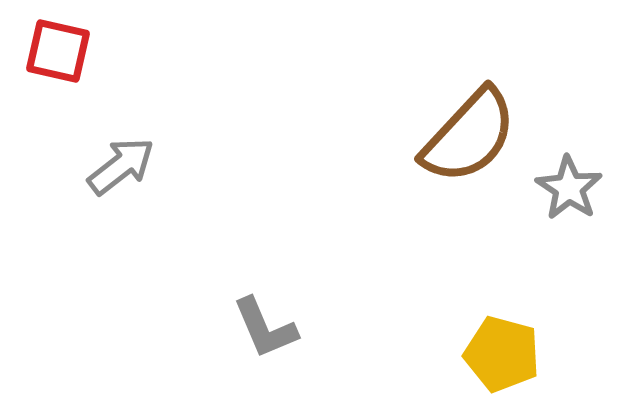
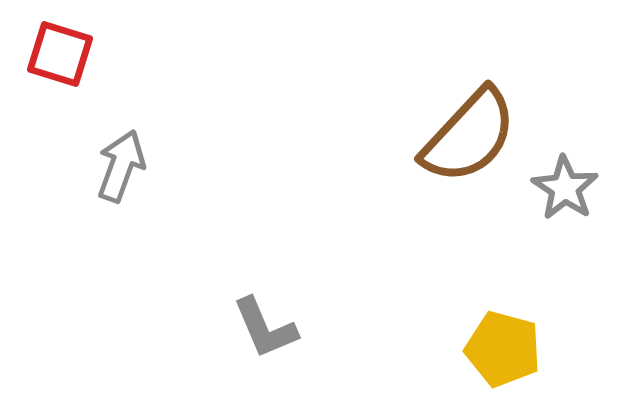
red square: moved 2 px right, 3 px down; rotated 4 degrees clockwise
gray arrow: rotated 32 degrees counterclockwise
gray star: moved 4 px left
yellow pentagon: moved 1 px right, 5 px up
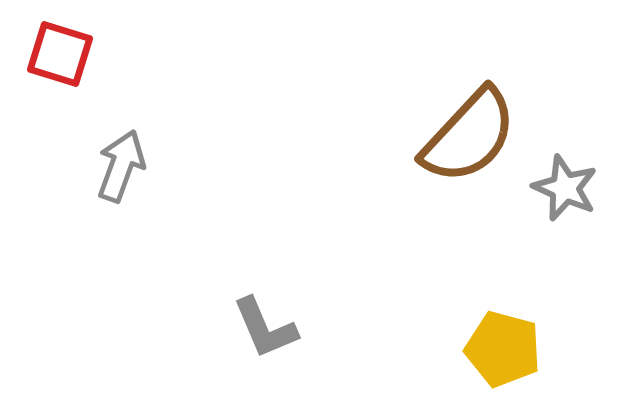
gray star: rotated 10 degrees counterclockwise
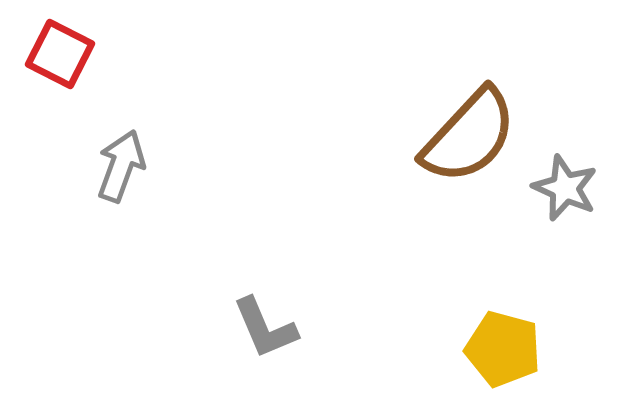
red square: rotated 10 degrees clockwise
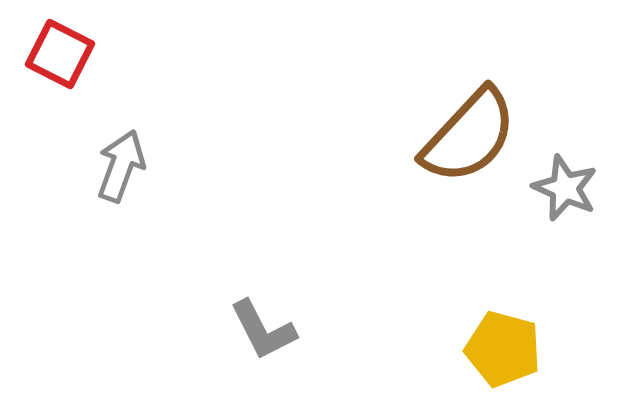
gray L-shape: moved 2 px left, 2 px down; rotated 4 degrees counterclockwise
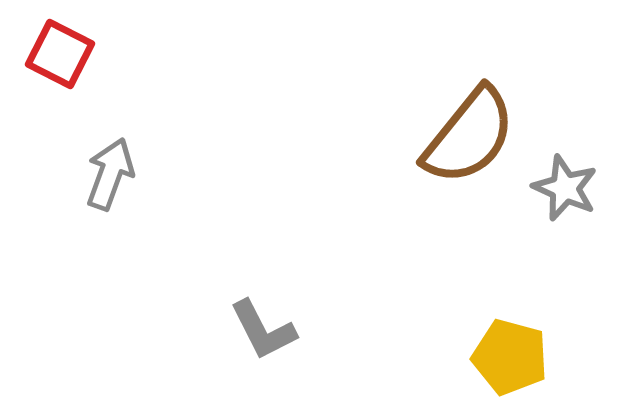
brown semicircle: rotated 4 degrees counterclockwise
gray arrow: moved 11 px left, 8 px down
yellow pentagon: moved 7 px right, 8 px down
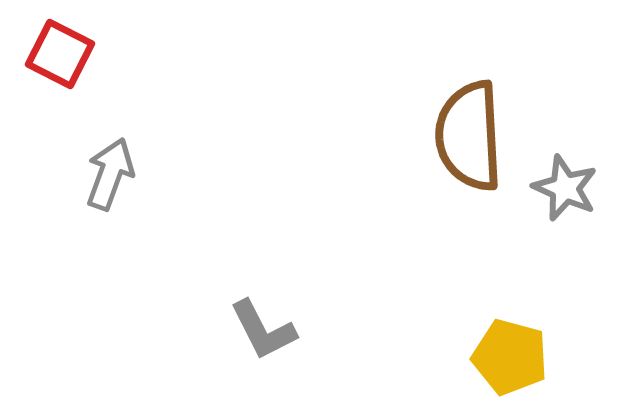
brown semicircle: rotated 138 degrees clockwise
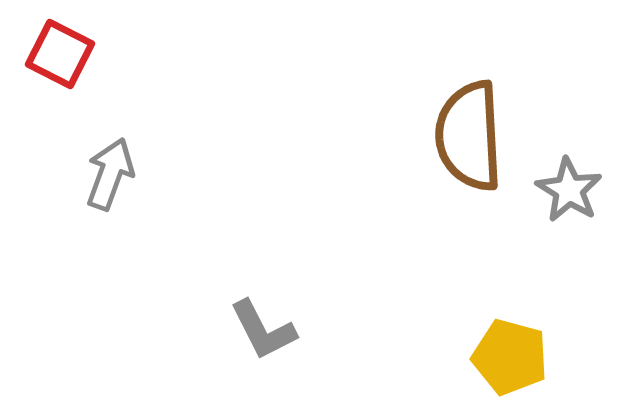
gray star: moved 4 px right, 2 px down; rotated 8 degrees clockwise
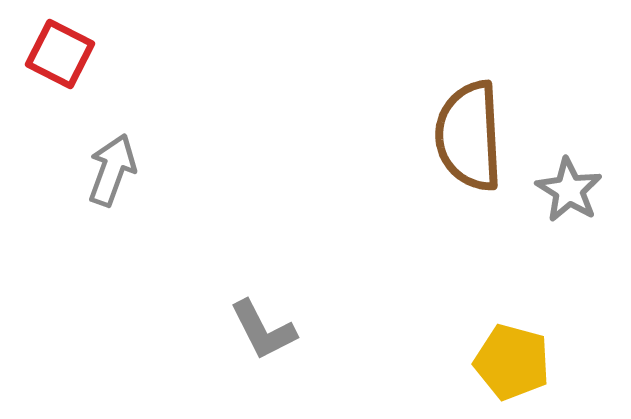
gray arrow: moved 2 px right, 4 px up
yellow pentagon: moved 2 px right, 5 px down
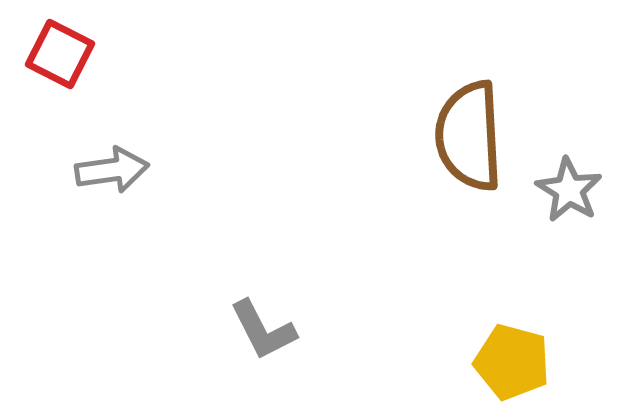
gray arrow: rotated 62 degrees clockwise
